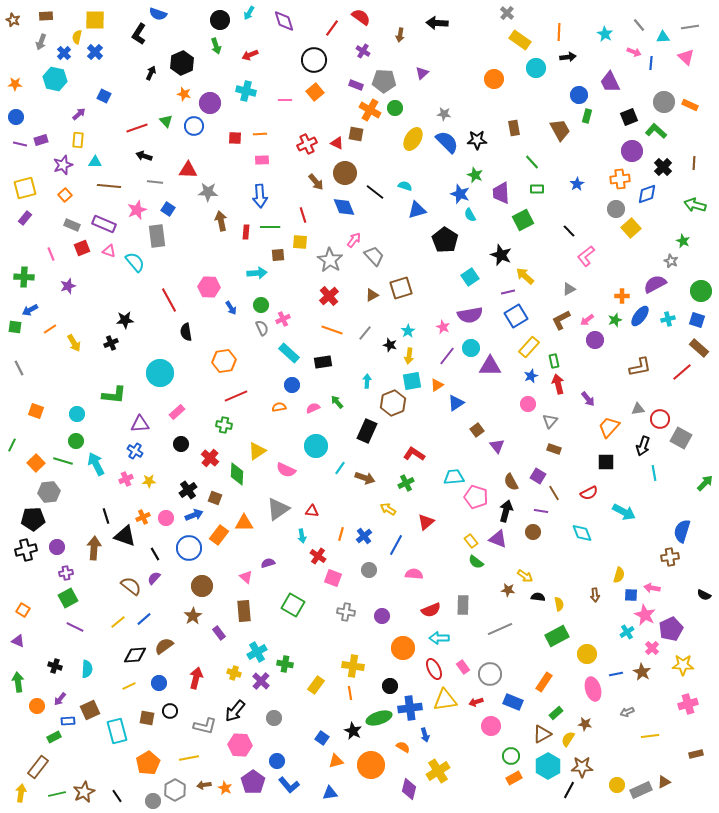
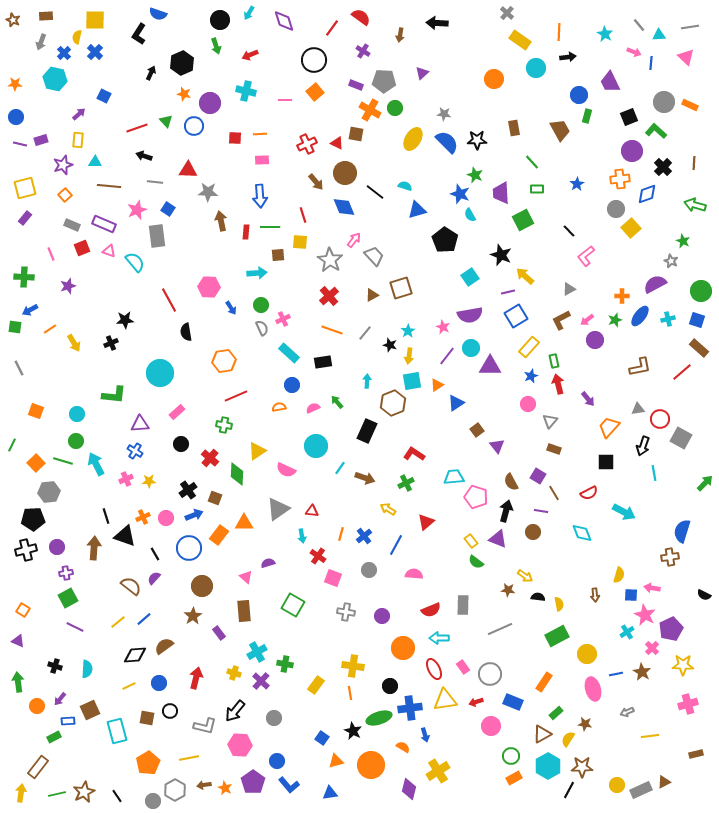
cyan triangle at (663, 37): moved 4 px left, 2 px up
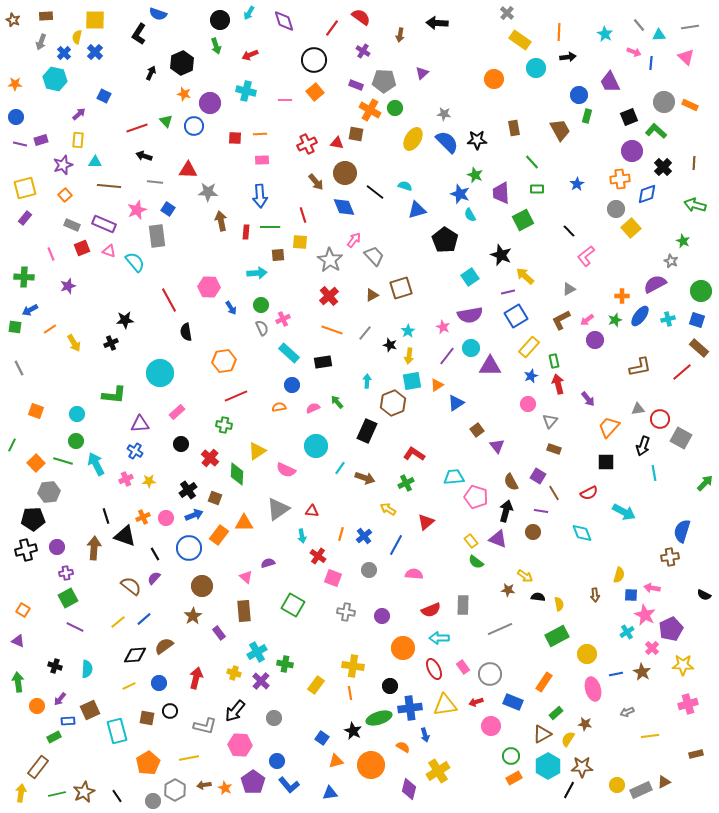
red triangle at (337, 143): rotated 16 degrees counterclockwise
yellow triangle at (445, 700): moved 5 px down
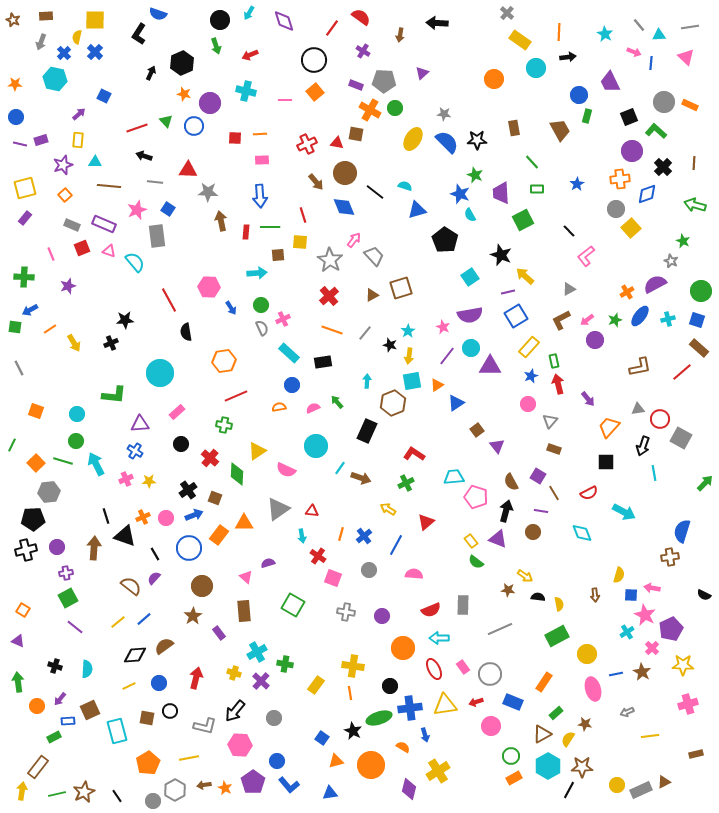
orange cross at (622, 296): moved 5 px right, 4 px up; rotated 32 degrees counterclockwise
brown arrow at (365, 478): moved 4 px left
purple line at (75, 627): rotated 12 degrees clockwise
yellow arrow at (21, 793): moved 1 px right, 2 px up
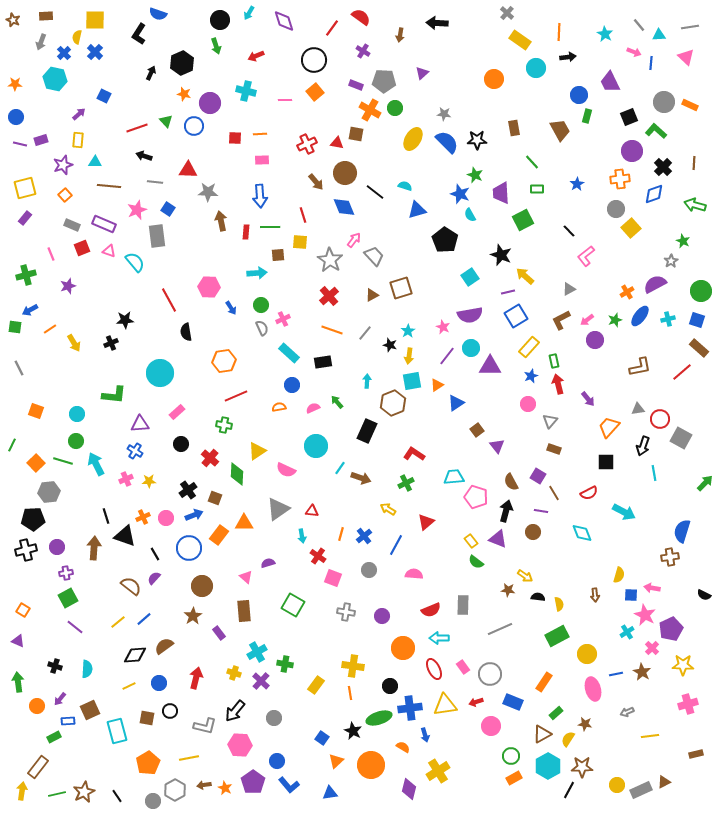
red arrow at (250, 55): moved 6 px right, 1 px down
blue diamond at (647, 194): moved 7 px right
gray star at (671, 261): rotated 16 degrees clockwise
green cross at (24, 277): moved 2 px right, 2 px up; rotated 18 degrees counterclockwise
orange triangle at (336, 761): rotated 28 degrees counterclockwise
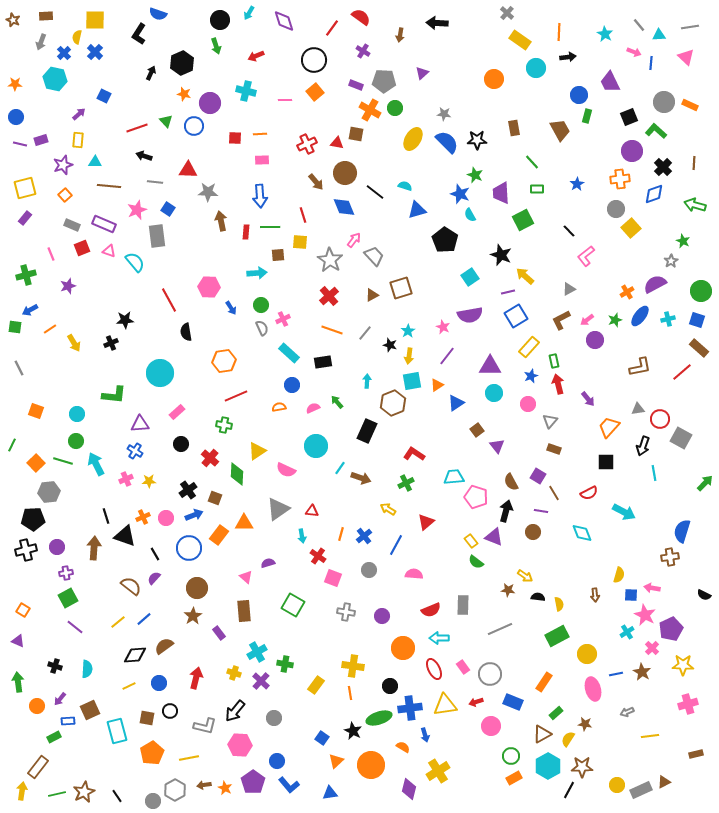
cyan circle at (471, 348): moved 23 px right, 45 px down
purple triangle at (498, 539): moved 4 px left, 2 px up
brown circle at (202, 586): moved 5 px left, 2 px down
orange pentagon at (148, 763): moved 4 px right, 10 px up
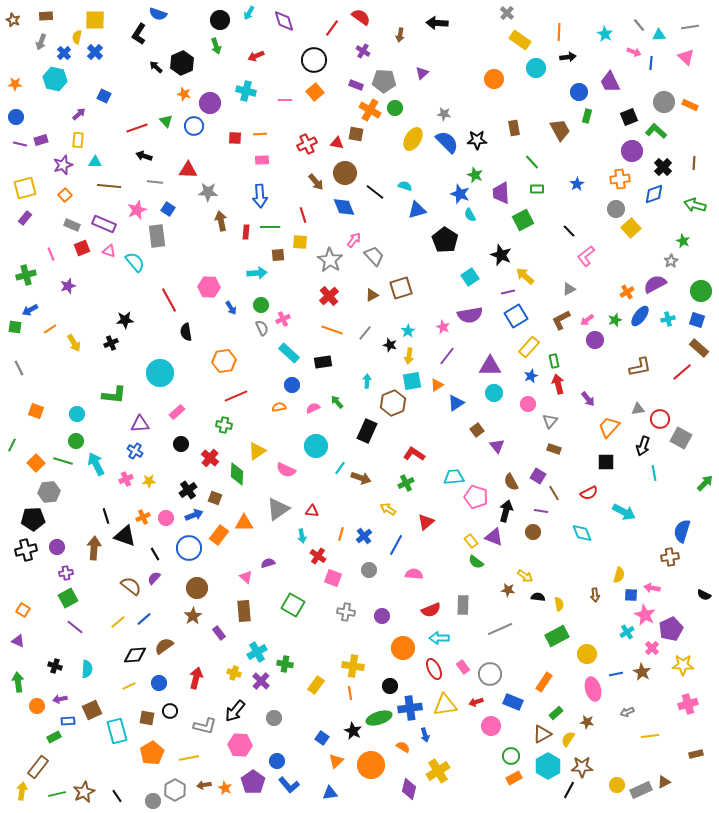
black arrow at (151, 73): moved 5 px right, 6 px up; rotated 72 degrees counterclockwise
blue circle at (579, 95): moved 3 px up
purple arrow at (60, 699): rotated 40 degrees clockwise
brown square at (90, 710): moved 2 px right
brown star at (585, 724): moved 2 px right, 2 px up
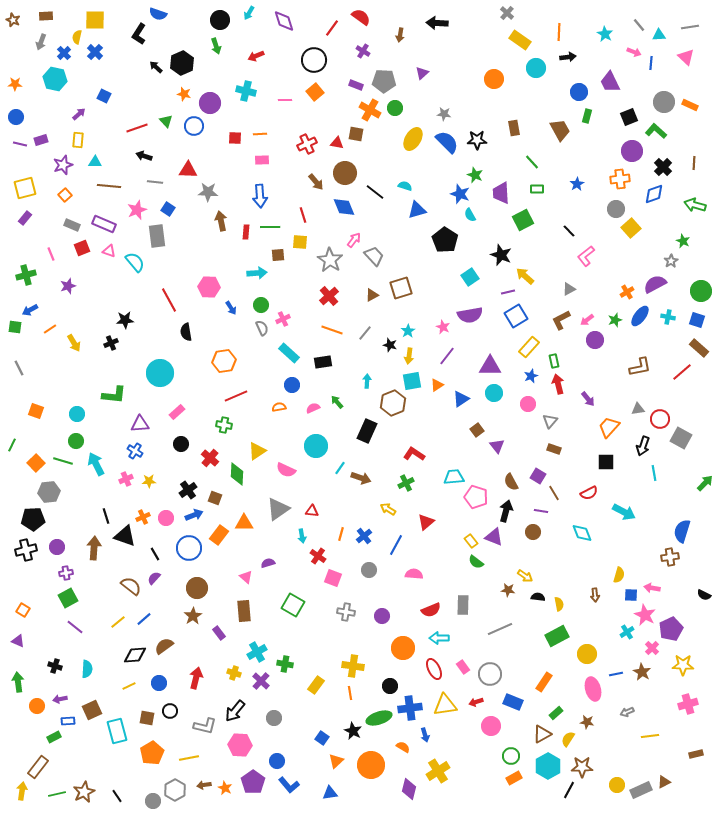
cyan cross at (668, 319): moved 2 px up; rotated 24 degrees clockwise
blue triangle at (456, 403): moved 5 px right, 4 px up
